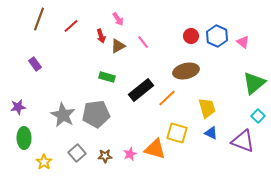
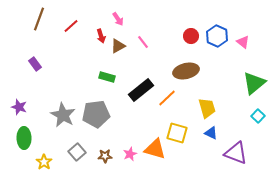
purple star: moved 1 px right; rotated 28 degrees clockwise
purple triangle: moved 7 px left, 12 px down
gray square: moved 1 px up
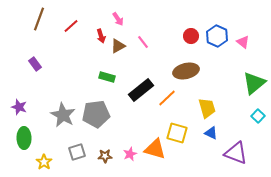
gray square: rotated 24 degrees clockwise
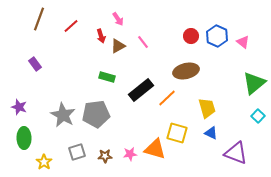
pink star: rotated 16 degrees clockwise
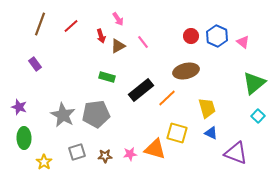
brown line: moved 1 px right, 5 px down
